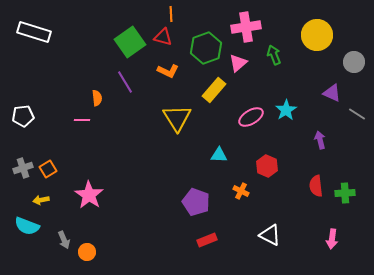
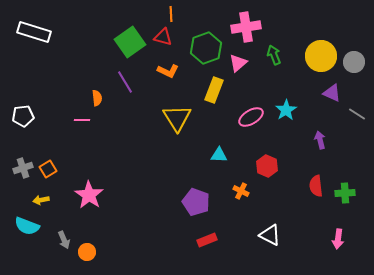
yellow circle: moved 4 px right, 21 px down
yellow rectangle: rotated 20 degrees counterclockwise
pink arrow: moved 6 px right
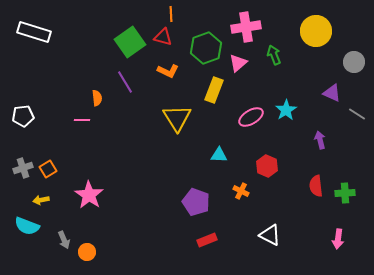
yellow circle: moved 5 px left, 25 px up
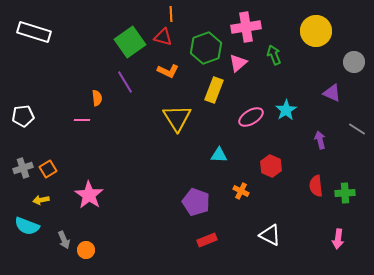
gray line: moved 15 px down
red hexagon: moved 4 px right
orange circle: moved 1 px left, 2 px up
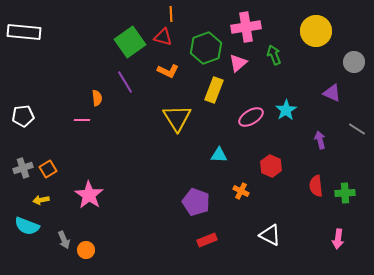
white rectangle: moved 10 px left; rotated 12 degrees counterclockwise
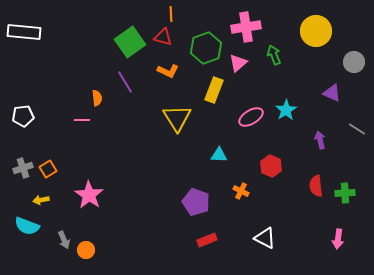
white triangle: moved 5 px left, 3 px down
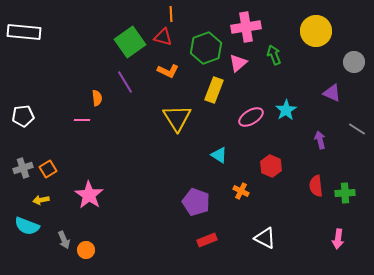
cyan triangle: rotated 30 degrees clockwise
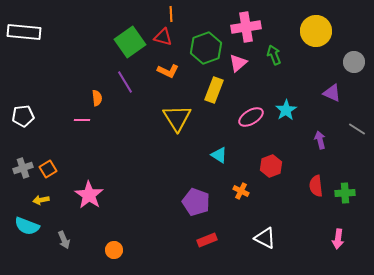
red hexagon: rotated 15 degrees clockwise
orange circle: moved 28 px right
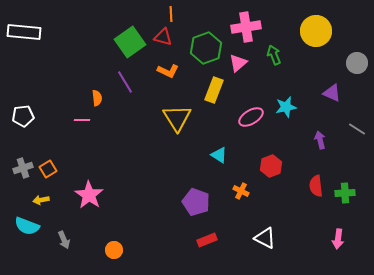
gray circle: moved 3 px right, 1 px down
cyan star: moved 3 px up; rotated 20 degrees clockwise
